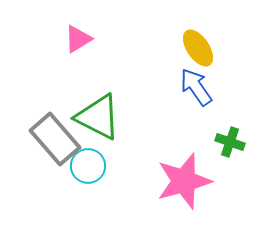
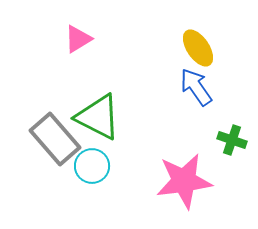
green cross: moved 2 px right, 2 px up
cyan circle: moved 4 px right
pink star: rotated 8 degrees clockwise
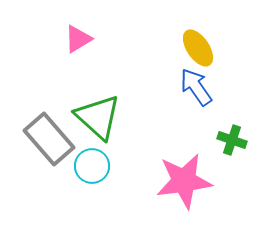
green triangle: rotated 15 degrees clockwise
gray rectangle: moved 6 px left
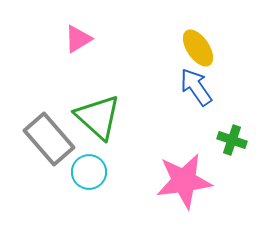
cyan circle: moved 3 px left, 6 px down
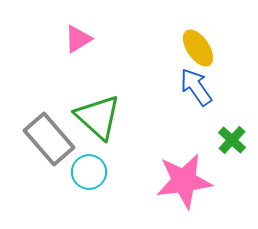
green cross: rotated 24 degrees clockwise
